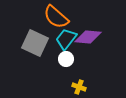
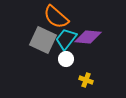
gray square: moved 8 px right, 3 px up
yellow cross: moved 7 px right, 7 px up
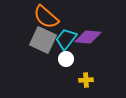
orange semicircle: moved 10 px left
yellow cross: rotated 24 degrees counterclockwise
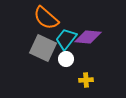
orange semicircle: moved 1 px down
gray square: moved 8 px down
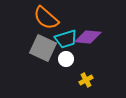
cyan trapezoid: rotated 145 degrees counterclockwise
yellow cross: rotated 24 degrees counterclockwise
